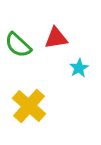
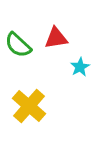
cyan star: moved 1 px right, 1 px up
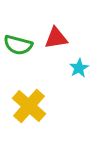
green semicircle: rotated 28 degrees counterclockwise
cyan star: moved 1 px left, 1 px down
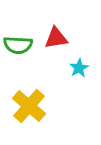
green semicircle: rotated 12 degrees counterclockwise
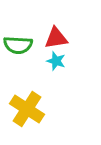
cyan star: moved 23 px left, 7 px up; rotated 24 degrees counterclockwise
yellow cross: moved 2 px left, 3 px down; rotated 8 degrees counterclockwise
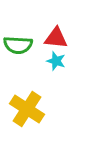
red triangle: rotated 15 degrees clockwise
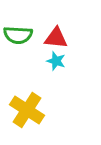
green semicircle: moved 10 px up
yellow cross: moved 1 px down
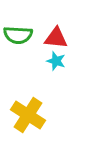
yellow cross: moved 1 px right, 5 px down
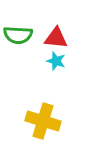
yellow cross: moved 15 px right, 6 px down; rotated 16 degrees counterclockwise
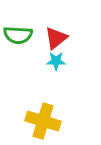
red triangle: rotated 45 degrees counterclockwise
cyan star: rotated 18 degrees counterclockwise
